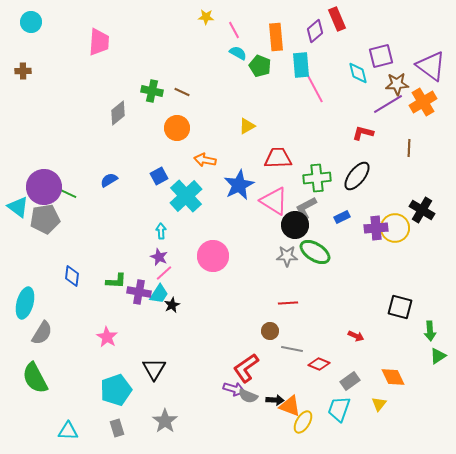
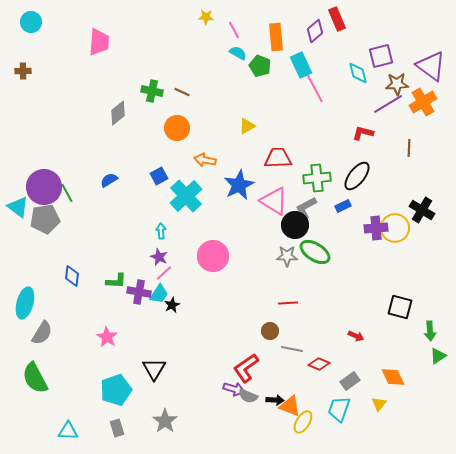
cyan rectangle at (301, 65): rotated 20 degrees counterclockwise
green line at (67, 193): rotated 36 degrees clockwise
blue rectangle at (342, 217): moved 1 px right, 11 px up
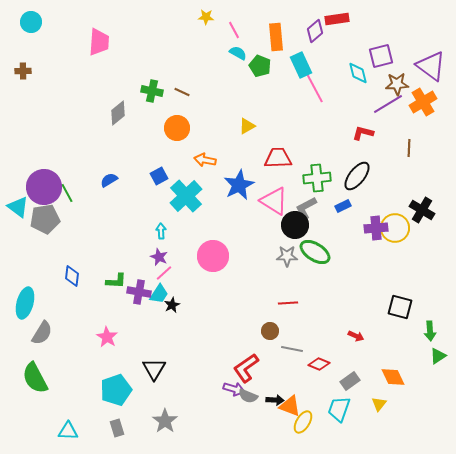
red rectangle at (337, 19): rotated 75 degrees counterclockwise
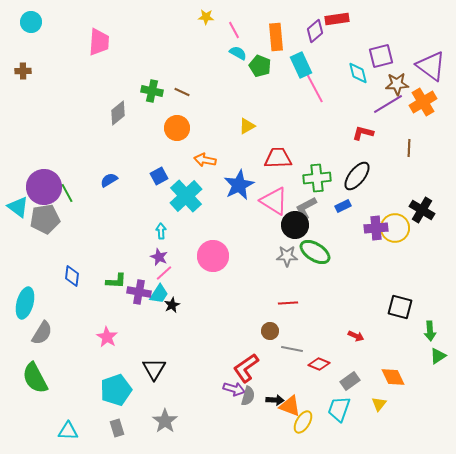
gray semicircle at (248, 396): rotated 96 degrees counterclockwise
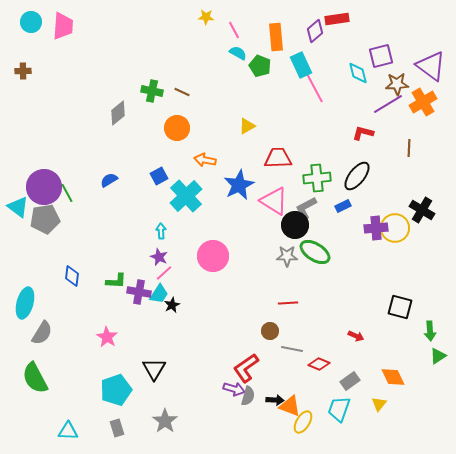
pink trapezoid at (99, 42): moved 36 px left, 16 px up
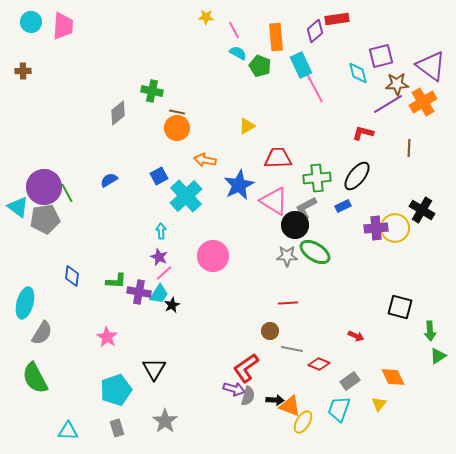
brown line at (182, 92): moved 5 px left, 20 px down; rotated 14 degrees counterclockwise
